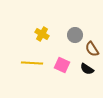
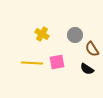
pink square: moved 5 px left, 3 px up; rotated 35 degrees counterclockwise
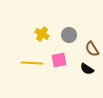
gray circle: moved 6 px left
pink square: moved 2 px right, 2 px up
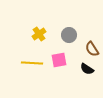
yellow cross: moved 3 px left; rotated 24 degrees clockwise
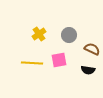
brown semicircle: rotated 147 degrees clockwise
black semicircle: moved 1 px right, 1 px down; rotated 24 degrees counterclockwise
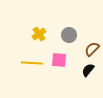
brown semicircle: rotated 70 degrees counterclockwise
pink square: rotated 14 degrees clockwise
black semicircle: rotated 120 degrees clockwise
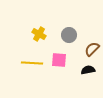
yellow cross: rotated 24 degrees counterclockwise
black semicircle: rotated 40 degrees clockwise
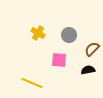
yellow cross: moved 1 px left, 1 px up
yellow line: moved 20 px down; rotated 20 degrees clockwise
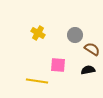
gray circle: moved 6 px right
brown semicircle: rotated 77 degrees clockwise
pink square: moved 1 px left, 5 px down
yellow line: moved 5 px right, 2 px up; rotated 15 degrees counterclockwise
